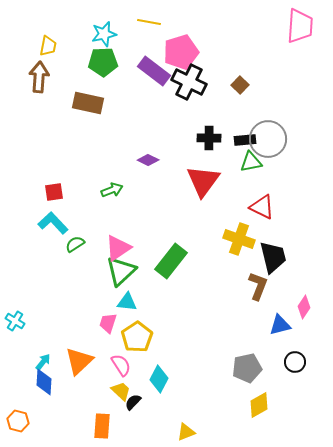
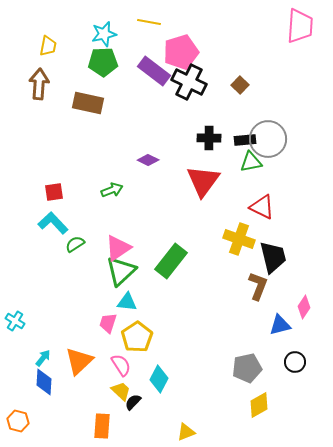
brown arrow at (39, 77): moved 7 px down
cyan arrow at (43, 362): moved 4 px up
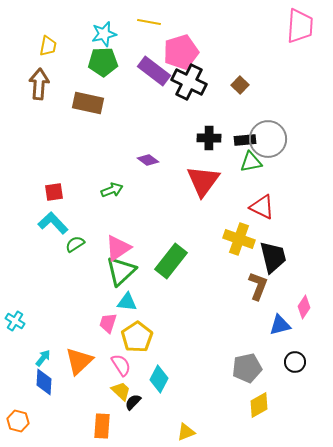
purple diamond at (148, 160): rotated 10 degrees clockwise
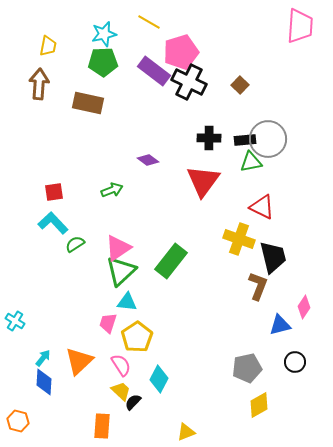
yellow line at (149, 22): rotated 20 degrees clockwise
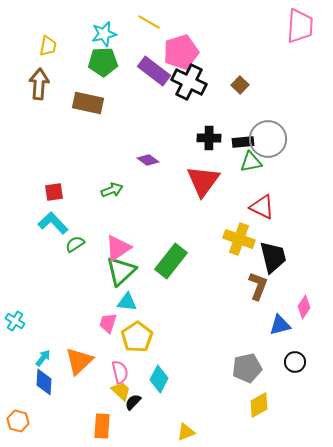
black rectangle at (245, 140): moved 2 px left, 2 px down
pink semicircle at (121, 365): moved 1 px left, 7 px down; rotated 20 degrees clockwise
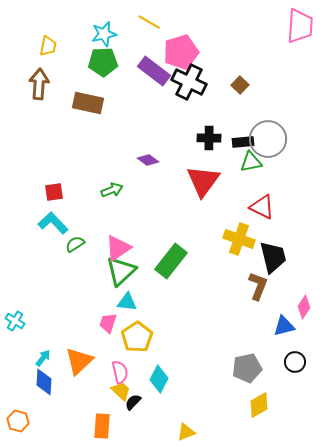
blue triangle at (280, 325): moved 4 px right, 1 px down
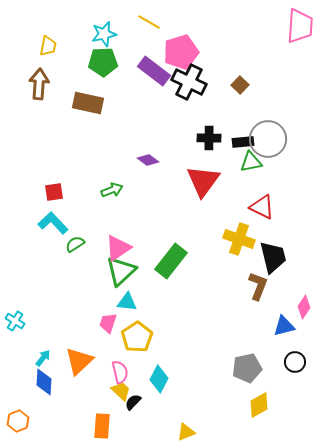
orange hexagon at (18, 421): rotated 25 degrees clockwise
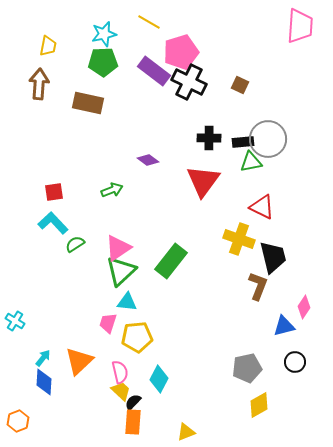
brown square at (240, 85): rotated 18 degrees counterclockwise
yellow pentagon at (137, 337): rotated 28 degrees clockwise
orange rectangle at (102, 426): moved 31 px right, 4 px up
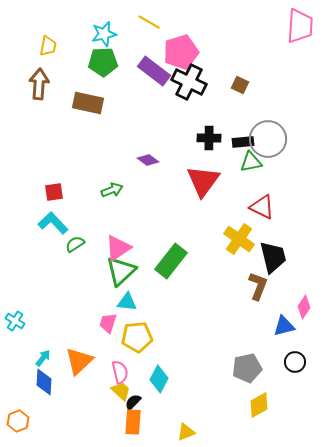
yellow cross at (239, 239): rotated 16 degrees clockwise
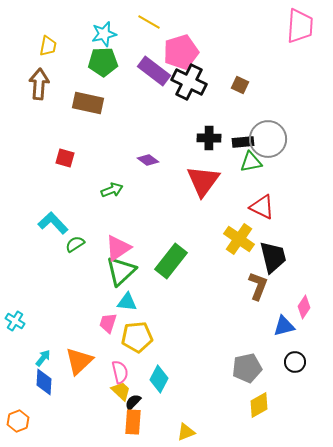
red square at (54, 192): moved 11 px right, 34 px up; rotated 24 degrees clockwise
